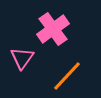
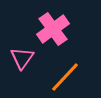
orange line: moved 2 px left, 1 px down
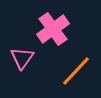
orange line: moved 11 px right, 6 px up
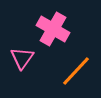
pink cross: rotated 24 degrees counterclockwise
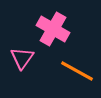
orange line: moved 1 px right; rotated 76 degrees clockwise
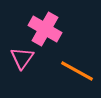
pink cross: moved 8 px left
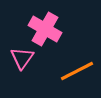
orange line: rotated 56 degrees counterclockwise
